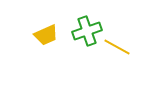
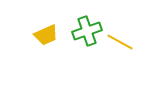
yellow line: moved 3 px right, 5 px up
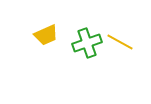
green cross: moved 12 px down
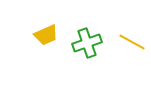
yellow line: moved 12 px right
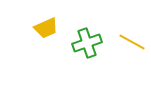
yellow trapezoid: moved 7 px up
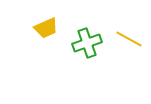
yellow line: moved 3 px left, 3 px up
